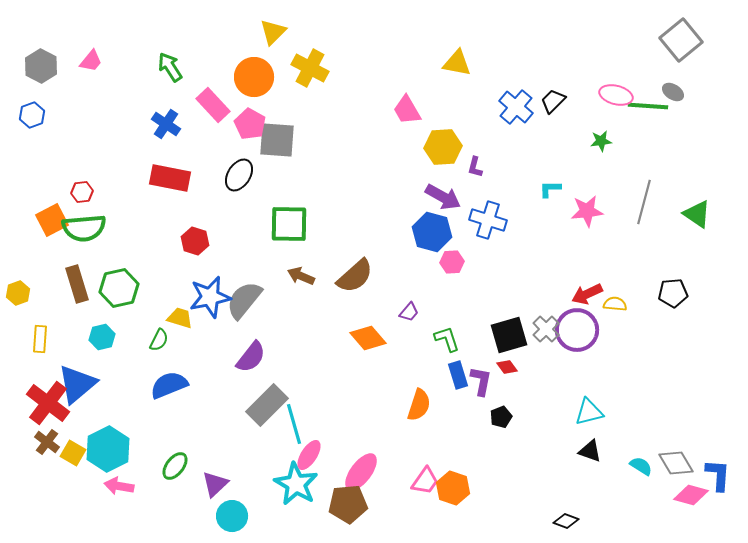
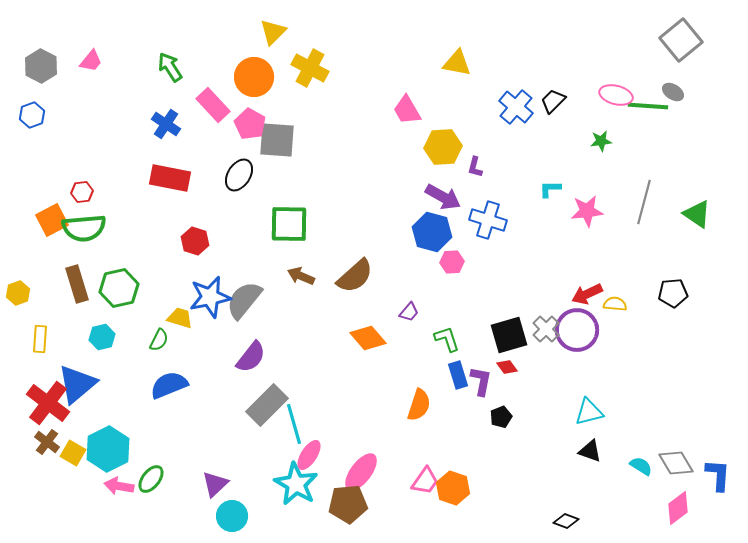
green ellipse at (175, 466): moved 24 px left, 13 px down
pink diamond at (691, 495): moved 13 px left, 13 px down; rotated 52 degrees counterclockwise
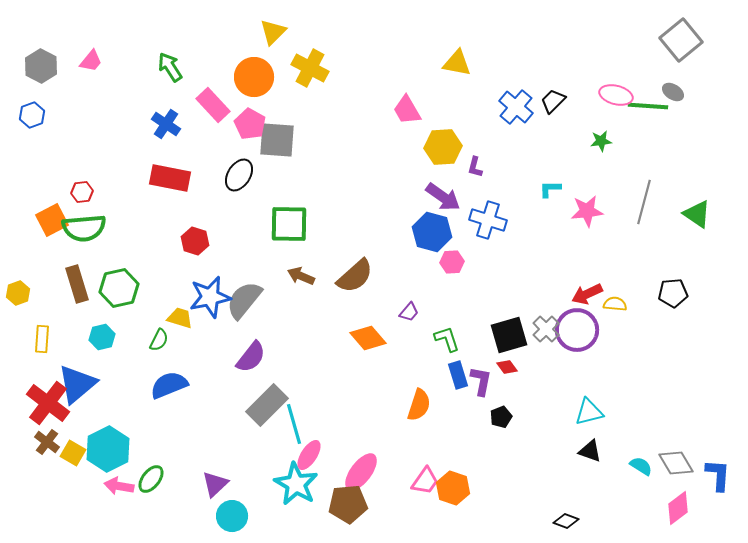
purple arrow at (443, 197): rotated 6 degrees clockwise
yellow rectangle at (40, 339): moved 2 px right
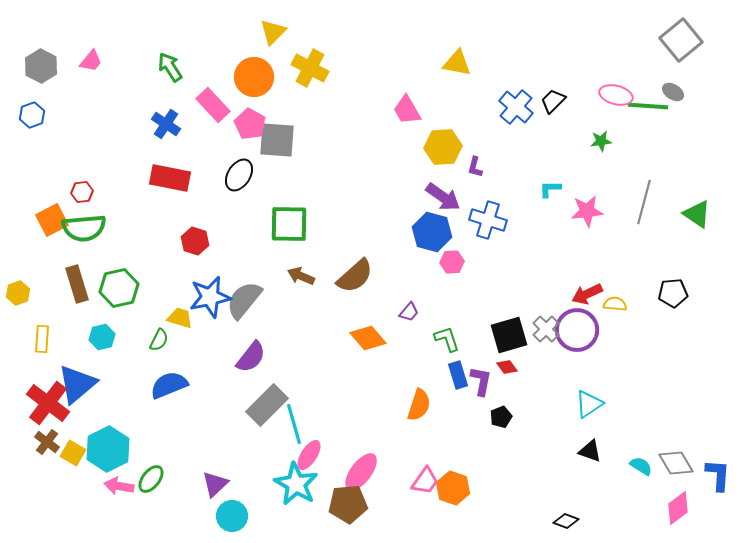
cyan triangle at (589, 412): moved 8 px up; rotated 20 degrees counterclockwise
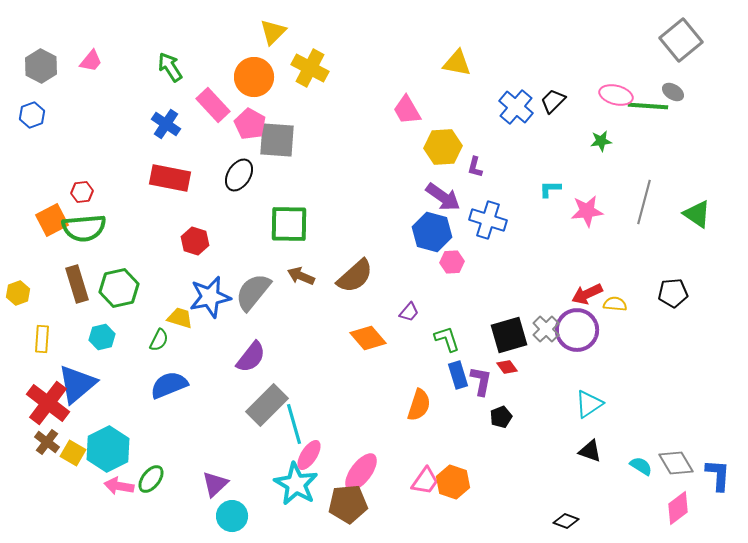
gray semicircle at (244, 300): moved 9 px right, 8 px up
orange hexagon at (453, 488): moved 6 px up
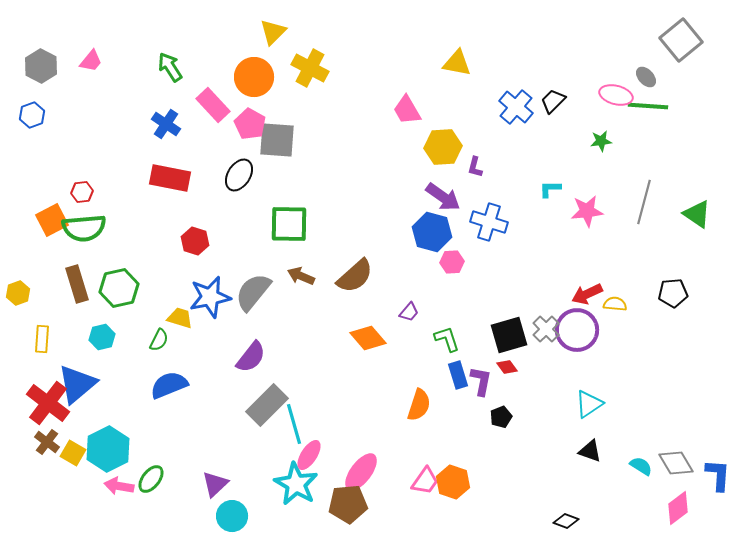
gray ellipse at (673, 92): moved 27 px left, 15 px up; rotated 15 degrees clockwise
blue cross at (488, 220): moved 1 px right, 2 px down
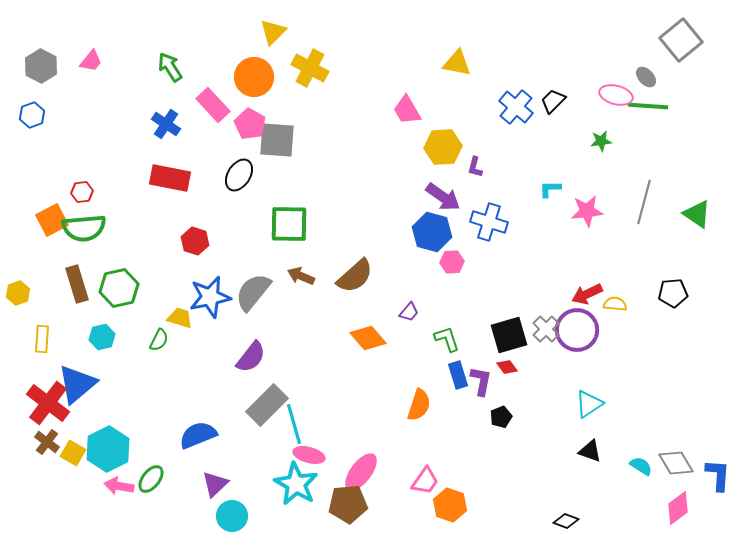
blue semicircle at (169, 385): moved 29 px right, 50 px down
pink ellipse at (309, 455): rotated 72 degrees clockwise
orange hexagon at (453, 482): moved 3 px left, 23 px down
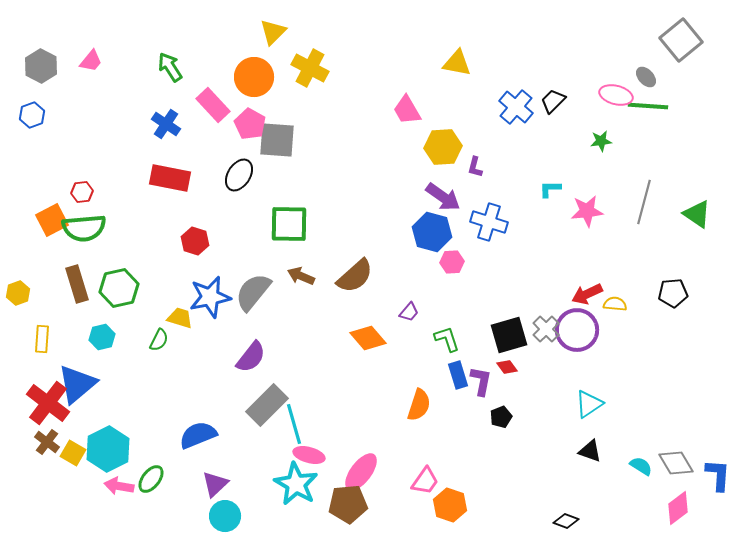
cyan circle at (232, 516): moved 7 px left
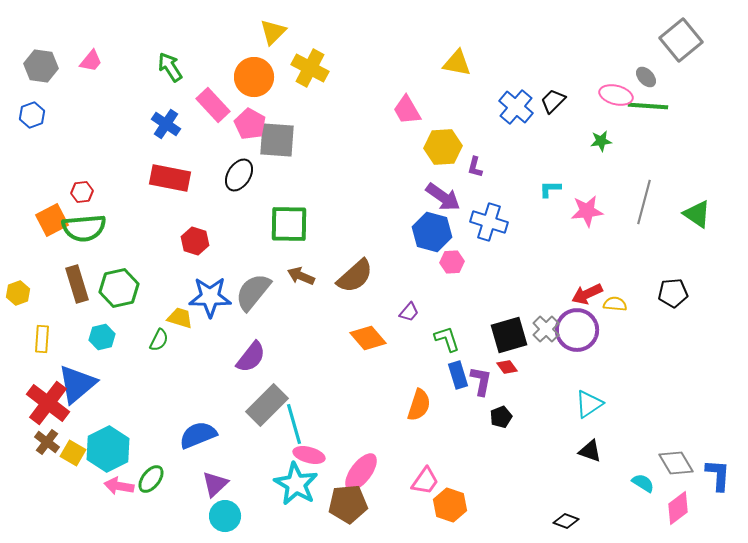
gray hexagon at (41, 66): rotated 20 degrees counterclockwise
blue star at (210, 297): rotated 12 degrees clockwise
cyan semicircle at (641, 466): moved 2 px right, 17 px down
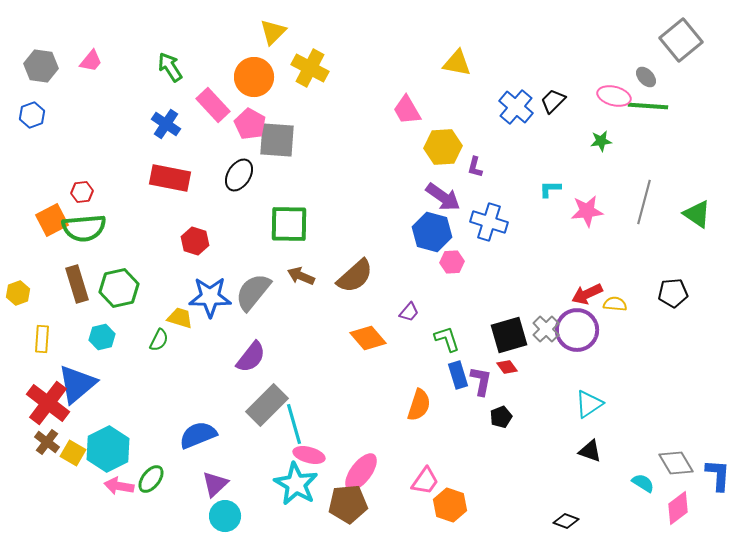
pink ellipse at (616, 95): moved 2 px left, 1 px down
